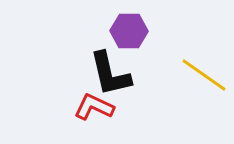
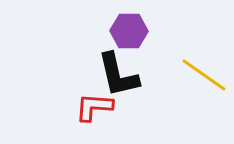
black L-shape: moved 8 px right, 1 px down
red L-shape: rotated 21 degrees counterclockwise
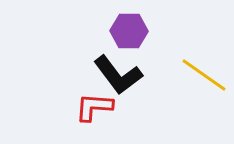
black L-shape: rotated 24 degrees counterclockwise
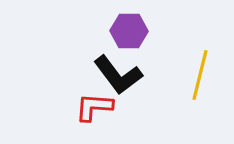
yellow line: moved 4 px left; rotated 69 degrees clockwise
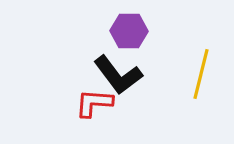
yellow line: moved 1 px right, 1 px up
red L-shape: moved 4 px up
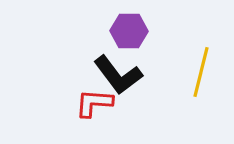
yellow line: moved 2 px up
